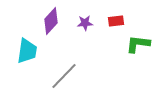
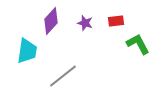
purple star: rotated 21 degrees clockwise
green L-shape: rotated 55 degrees clockwise
gray line: moved 1 px left; rotated 8 degrees clockwise
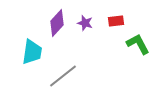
purple diamond: moved 6 px right, 2 px down
cyan trapezoid: moved 5 px right, 1 px down
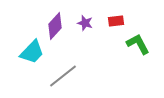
purple diamond: moved 2 px left, 3 px down
cyan trapezoid: rotated 36 degrees clockwise
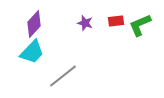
purple diamond: moved 21 px left, 2 px up
green L-shape: moved 2 px right, 19 px up; rotated 85 degrees counterclockwise
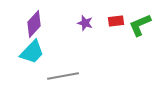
gray line: rotated 28 degrees clockwise
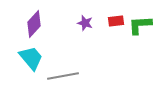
green L-shape: rotated 20 degrees clockwise
cyan trapezoid: moved 1 px left, 6 px down; rotated 84 degrees counterclockwise
